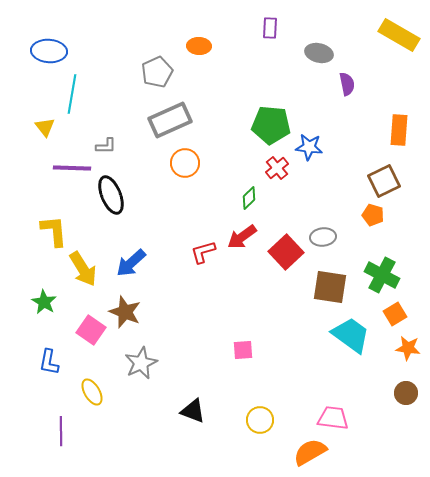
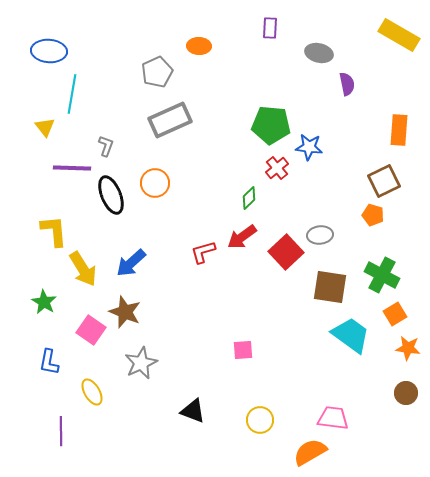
gray L-shape at (106, 146): rotated 70 degrees counterclockwise
orange circle at (185, 163): moved 30 px left, 20 px down
gray ellipse at (323, 237): moved 3 px left, 2 px up
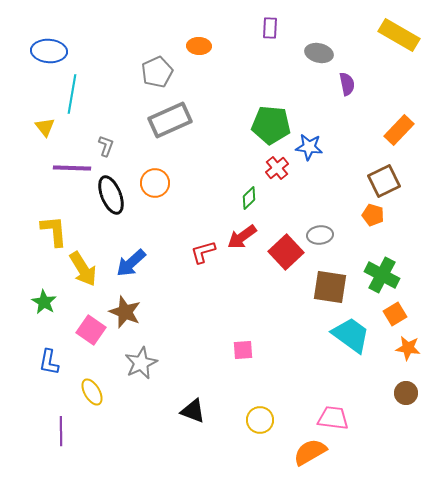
orange rectangle at (399, 130): rotated 40 degrees clockwise
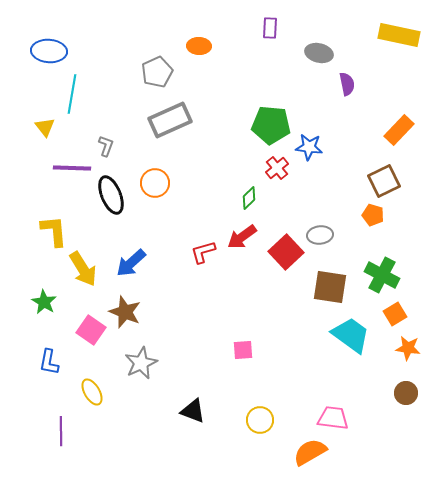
yellow rectangle at (399, 35): rotated 18 degrees counterclockwise
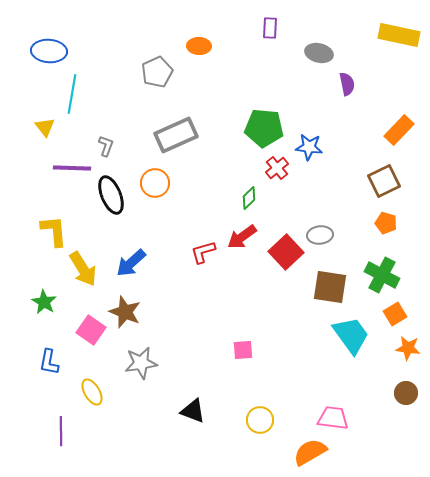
gray rectangle at (170, 120): moved 6 px right, 15 px down
green pentagon at (271, 125): moved 7 px left, 3 px down
orange pentagon at (373, 215): moved 13 px right, 8 px down
cyan trapezoid at (351, 335): rotated 18 degrees clockwise
gray star at (141, 363): rotated 16 degrees clockwise
